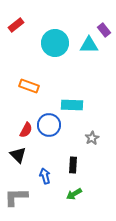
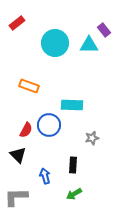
red rectangle: moved 1 px right, 2 px up
gray star: rotated 16 degrees clockwise
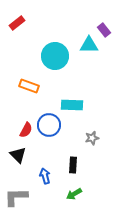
cyan circle: moved 13 px down
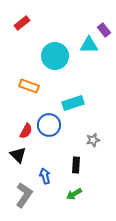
red rectangle: moved 5 px right
cyan rectangle: moved 1 px right, 2 px up; rotated 20 degrees counterclockwise
red semicircle: moved 1 px down
gray star: moved 1 px right, 2 px down
black rectangle: moved 3 px right
gray L-shape: moved 8 px right, 2 px up; rotated 125 degrees clockwise
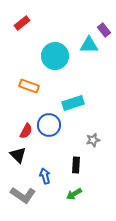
gray L-shape: moved 1 px left; rotated 90 degrees clockwise
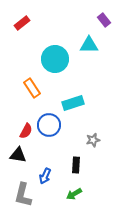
purple rectangle: moved 10 px up
cyan circle: moved 3 px down
orange rectangle: moved 3 px right, 2 px down; rotated 36 degrees clockwise
black triangle: rotated 36 degrees counterclockwise
blue arrow: rotated 140 degrees counterclockwise
gray L-shape: rotated 70 degrees clockwise
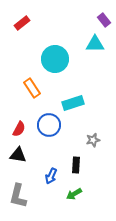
cyan triangle: moved 6 px right, 1 px up
red semicircle: moved 7 px left, 2 px up
blue arrow: moved 6 px right
gray L-shape: moved 5 px left, 1 px down
